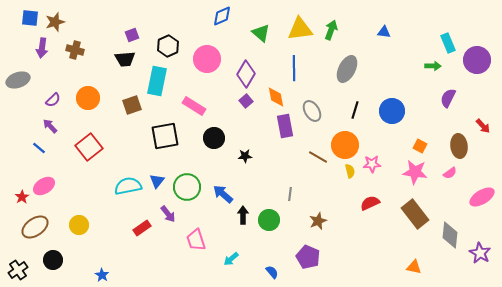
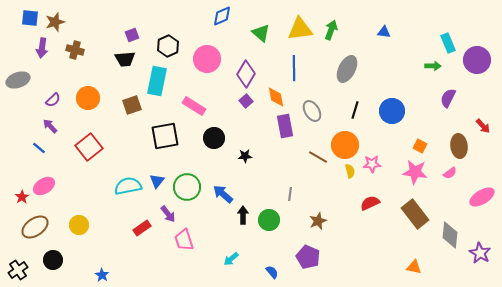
pink trapezoid at (196, 240): moved 12 px left
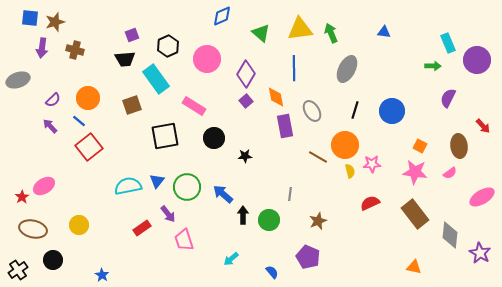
green arrow at (331, 30): moved 3 px down; rotated 42 degrees counterclockwise
cyan rectangle at (157, 81): moved 1 px left, 2 px up; rotated 48 degrees counterclockwise
blue line at (39, 148): moved 40 px right, 27 px up
brown ellipse at (35, 227): moved 2 px left, 2 px down; rotated 48 degrees clockwise
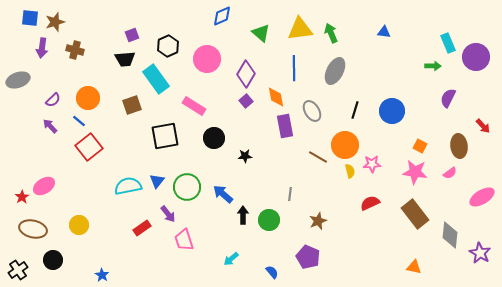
purple circle at (477, 60): moved 1 px left, 3 px up
gray ellipse at (347, 69): moved 12 px left, 2 px down
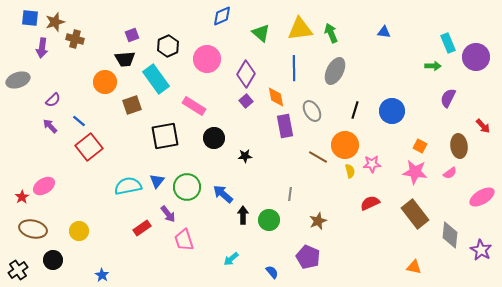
brown cross at (75, 50): moved 11 px up
orange circle at (88, 98): moved 17 px right, 16 px up
yellow circle at (79, 225): moved 6 px down
purple star at (480, 253): moved 1 px right, 3 px up
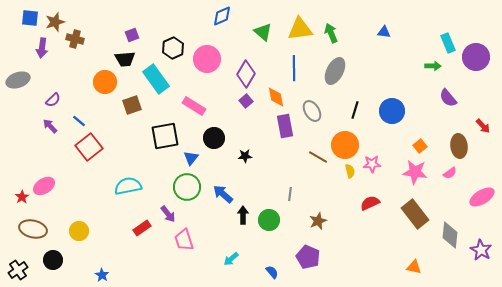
green triangle at (261, 33): moved 2 px right, 1 px up
black hexagon at (168, 46): moved 5 px right, 2 px down
purple semicircle at (448, 98): rotated 66 degrees counterclockwise
orange square at (420, 146): rotated 24 degrees clockwise
blue triangle at (157, 181): moved 34 px right, 23 px up
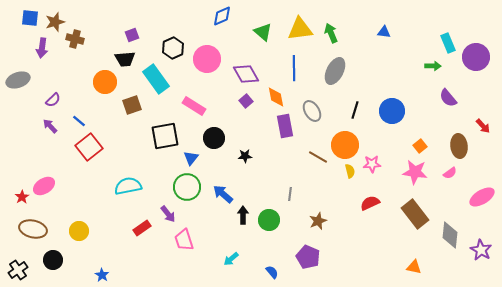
purple diamond at (246, 74): rotated 60 degrees counterclockwise
